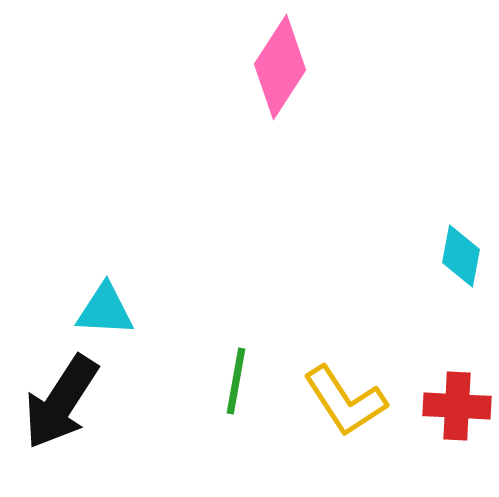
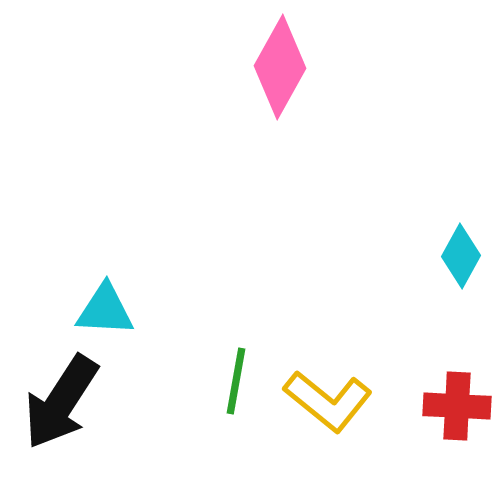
pink diamond: rotated 4 degrees counterclockwise
cyan diamond: rotated 18 degrees clockwise
yellow L-shape: moved 17 px left; rotated 18 degrees counterclockwise
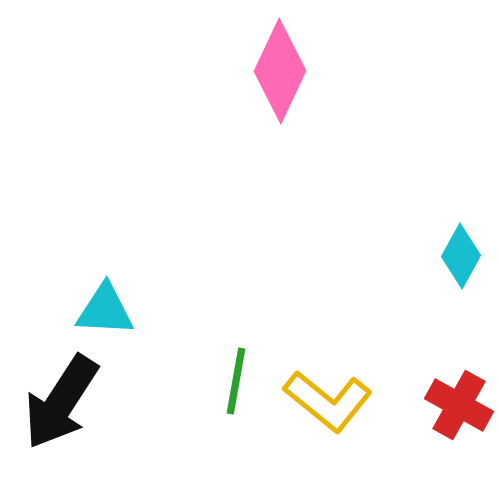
pink diamond: moved 4 px down; rotated 4 degrees counterclockwise
red cross: moved 2 px right, 1 px up; rotated 26 degrees clockwise
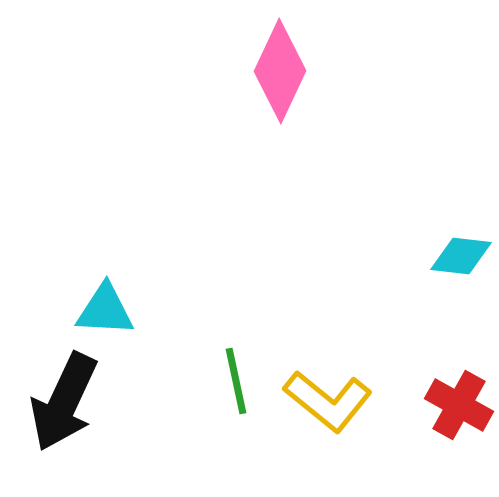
cyan diamond: rotated 68 degrees clockwise
green line: rotated 22 degrees counterclockwise
black arrow: moved 3 px right; rotated 8 degrees counterclockwise
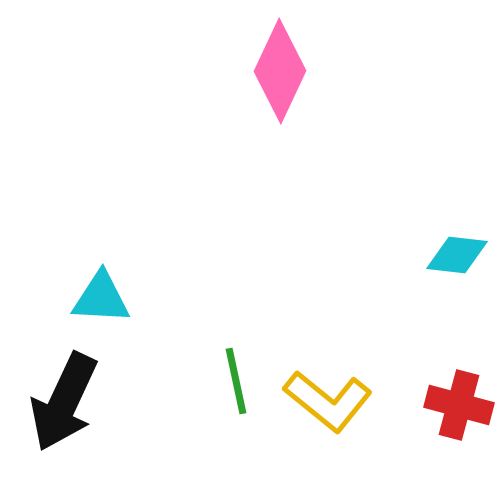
cyan diamond: moved 4 px left, 1 px up
cyan triangle: moved 4 px left, 12 px up
red cross: rotated 14 degrees counterclockwise
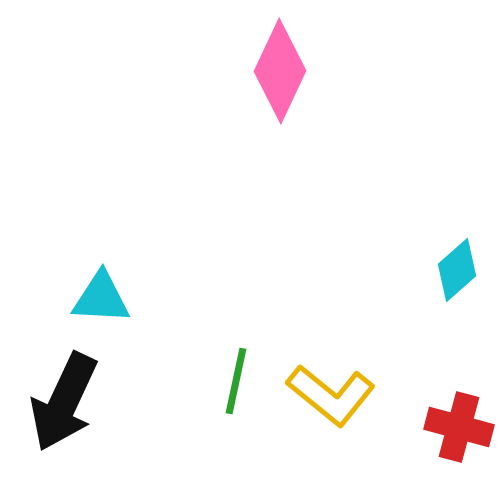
cyan diamond: moved 15 px down; rotated 48 degrees counterclockwise
green line: rotated 24 degrees clockwise
yellow L-shape: moved 3 px right, 6 px up
red cross: moved 22 px down
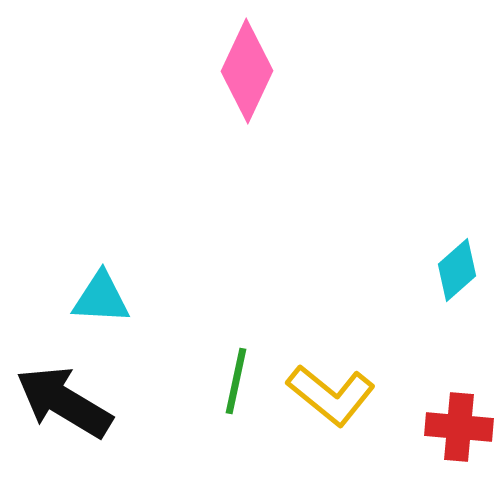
pink diamond: moved 33 px left
black arrow: rotated 96 degrees clockwise
red cross: rotated 10 degrees counterclockwise
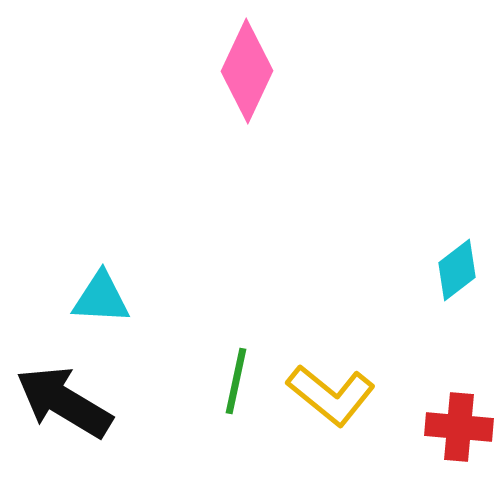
cyan diamond: rotated 4 degrees clockwise
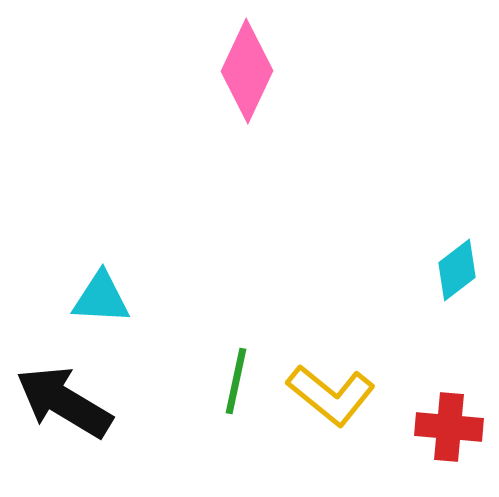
red cross: moved 10 px left
